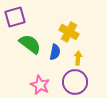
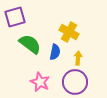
pink star: moved 3 px up
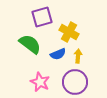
purple square: moved 27 px right
blue semicircle: moved 3 px right, 2 px down; rotated 56 degrees clockwise
yellow arrow: moved 2 px up
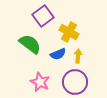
purple square: moved 1 px right, 1 px up; rotated 20 degrees counterclockwise
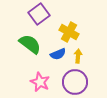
purple square: moved 4 px left, 2 px up
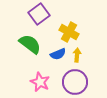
yellow arrow: moved 1 px left, 1 px up
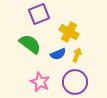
purple square: rotated 15 degrees clockwise
yellow arrow: rotated 16 degrees clockwise
